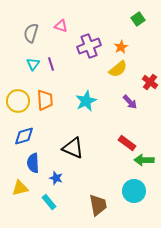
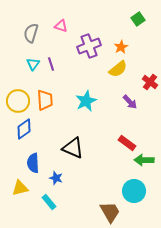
blue diamond: moved 7 px up; rotated 20 degrees counterclockwise
brown trapezoid: moved 12 px right, 7 px down; rotated 20 degrees counterclockwise
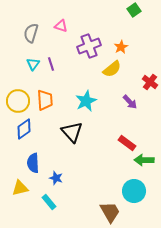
green square: moved 4 px left, 9 px up
yellow semicircle: moved 6 px left
black triangle: moved 1 px left, 16 px up; rotated 25 degrees clockwise
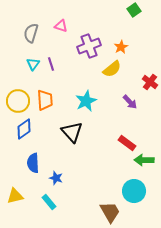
yellow triangle: moved 5 px left, 8 px down
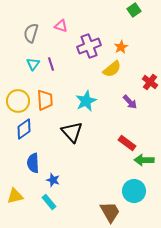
blue star: moved 3 px left, 2 px down
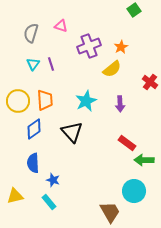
purple arrow: moved 10 px left, 2 px down; rotated 42 degrees clockwise
blue diamond: moved 10 px right
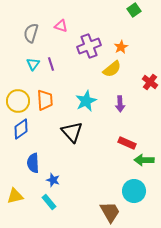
blue diamond: moved 13 px left
red rectangle: rotated 12 degrees counterclockwise
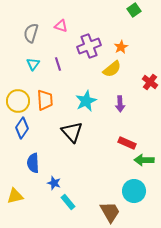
purple line: moved 7 px right
blue diamond: moved 1 px right, 1 px up; rotated 20 degrees counterclockwise
blue star: moved 1 px right, 3 px down
cyan rectangle: moved 19 px right
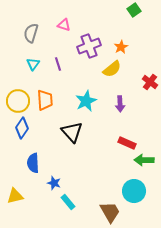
pink triangle: moved 3 px right, 1 px up
